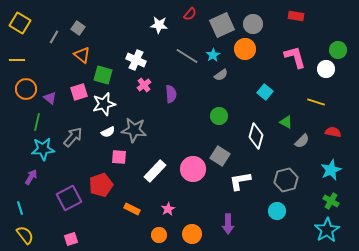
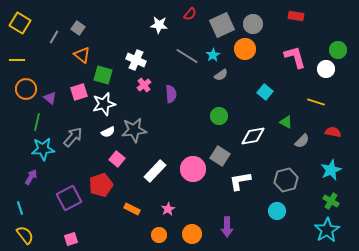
gray star at (134, 130): rotated 15 degrees counterclockwise
white diamond at (256, 136): moved 3 px left; rotated 65 degrees clockwise
pink square at (119, 157): moved 2 px left, 2 px down; rotated 35 degrees clockwise
purple arrow at (228, 224): moved 1 px left, 3 px down
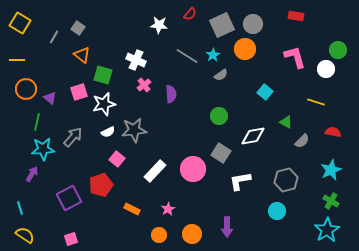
gray square at (220, 156): moved 1 px right, 3 px up
purple arrow at (31, 177): moved 1 px right, 3 px up
yellow semicircle at (25, 235): rotated 18 degrees counterclockwise
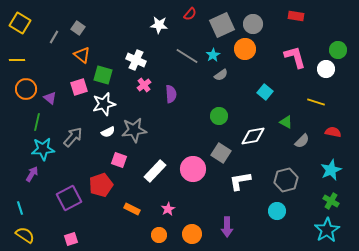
pink square at (79, 92): moved 5 px up
pink square at (117, 159): moved 2 px right, 1 px down; rotated 21 degrees counterclockwise
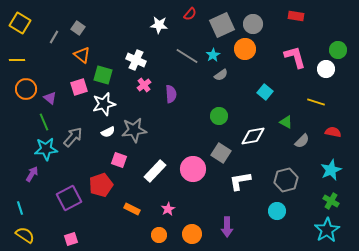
green line at (37, 122): moved 7 px right; rotated 36 degrees counterclockwise
cyan star at (43, 149): moved 3 px right
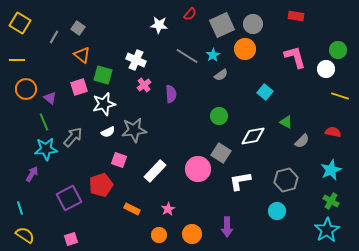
yellow line at (316, 102): moved 24 px right, 6 px up
pink circle at (193, 169): moved 5 px right
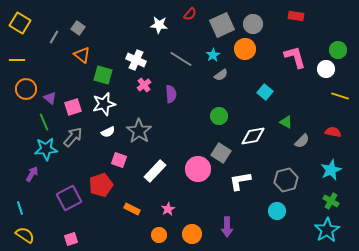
gray line at (187, 56): moved 6 px left, 3 px down
pink square at (79, 87): moved 6 px left, 20 px down
gray star at (134, 130): moved 5 px right, 1 px down; rotated 30 degrees counterclockwise
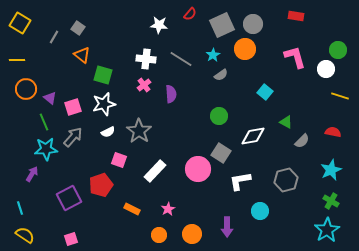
white cross at (136, 60): moved 10 px right, 1 px up; rotated 18 degrees counterclockwise
cyan circle at (277, 211): moved 17 px left
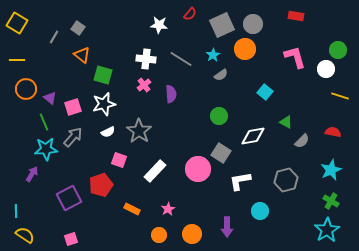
yellow square at (20, 23): moved 3 px left
cyan line at (20, 208): moved 4 px left, 3 px down; rotated 16 degrees clockwise
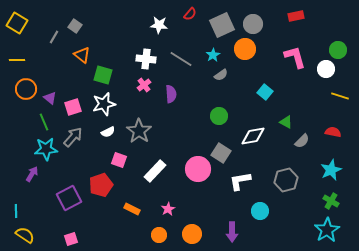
red rectangle at (296, 16): rotated 21 degrees counterclockwise
gray square at (78, 28): moved 3 px left, 2 px up
purple arrow at (227, 227): moved 5 px right, 5 px down
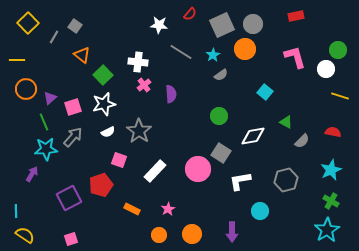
yellow square at (17, 23): moved 11 px right; rotated 15 degrees clockwise
white cross at (146, 59): moved 8 px left, 3 px down
gray line at (181, 59): moved 7 px up
green square at (103, 75): rotated 30 degrees clockwise
purple triangle at (50, 98): rotated 40 degrees clockwise
